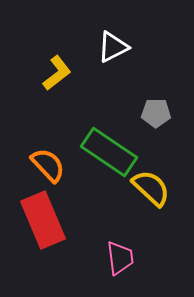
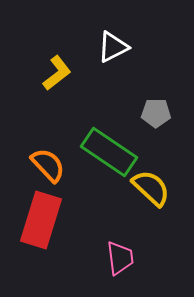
red rectangle: moved 2 px left; rotated 40 degrees clockwise
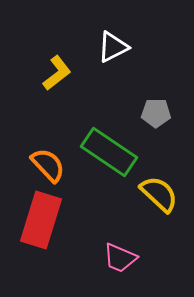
yellow semicircle: moved 8 px right, 6 px down
pink trapezoid: rotated 120 degrees clockwise
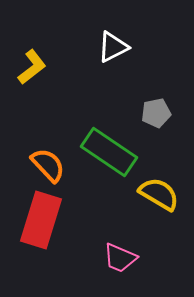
yellow L-shape: moved 25 px left, 6 px up
gray pentagon: rotated 12 degrees counterclockwise
yellow semicircle: rotated 12 degrees counterclockwise
